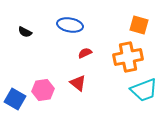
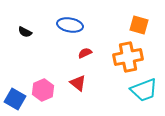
pink hexagon: rotated 15 degrees counterclockwise
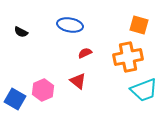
black semicircle: moved 4 px left
red triangle: moved 2 px up
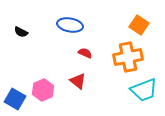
orange square: rotated 18 degrees clockwise
red semicircle: rotated 48 degrees clockwise
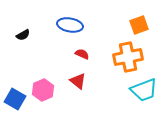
orange square: rotated 36 degrees clockwise
black semicircle: moved 2 px right, 3 px down; rotated 56 degrees counterclockwise
red semicircle: moved 3 px left, 1 px down
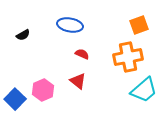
cyan trapezoid: rotated 20 degrees counterclockwise
blue square: rotated 15 degrees clockwise
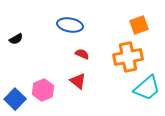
black semicircle: moved 7 px left, 4 px down
cyan trapezoid: moved 3 px right, 2 px up
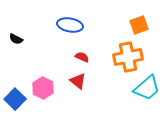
black semicircle: rotated 56 degrees clockwise
red semicircle: moved 3 px down
pink hexagon: moved 2 px up; rotated 10 degrees counterclockwise
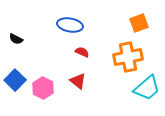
orange square: moved 2 px up
red semicircle: moved 5 px up
blue square: moved 19 px up
